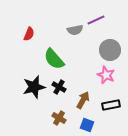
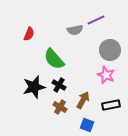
black cross: moved 2 px up
brown cross: moved 1 px right, 11 px up
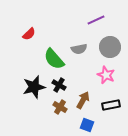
gray semicircle: moved 4 px right, 19 px down
red semicircle: rotated 24 degrees clockwise
gray circle: moved 3 px up
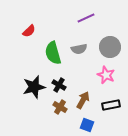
purple line: moved 10 px left, 2 px up
red semicircle: moved 3 px up
green semicircle: moved 1 px left, 6 px up; rotated 25 degrees clockwise
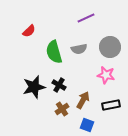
green semicircle: moved 1 px right, 1 px up
pink star: rotated 12 degrees counterclockwise
brown cross: moved 2 px right, 2 px down; rotated 24 degrees clockwise
